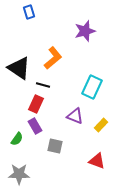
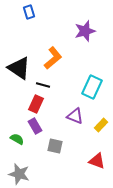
green semicircle: rotated 96 degrees counterclockwise
gray star: rotated 15 degrees clockwise
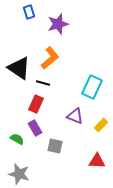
purple star: moved 27 px left, 7 px up
orange L-shape: moved 3 px left
black line: moved 2 px up
purple rectangle: moved 2 px down
red triangle: rotated 18 degrees counterclockwise
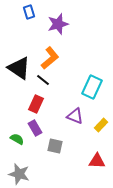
black line: moved 3 px up; rotated 24 degrees clockwise
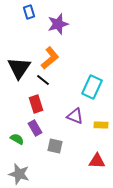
black triangle: rotated 30 degrees clockwise
red rectangle: rotated 42 degrees counterclockwise
yellow rectangle: rotated 48 degrees clockwise
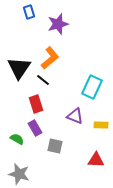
red triangle: moved 1 px left, 1 px up
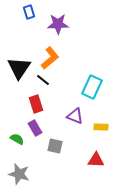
purple star: rotated 15 degrees clockwise
yellow rectangle: moved 2 px down
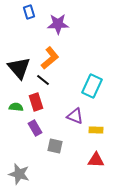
black triangle: rotated 15 degrees counterclockwise
cyan rectangle: moved 1 px up
red rectangle: moved 2 px up
yellow rectangle: moved 5 px left, 3 px down
green semicircle: moved 1 px left, 32 px up; rotated 24 degrees counterclockwise
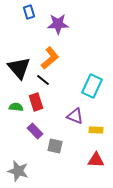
purple rectangle: moved 3 px down; rotated 14 degrees counterclockwise
gray star: moved 1 px left, 3 px up
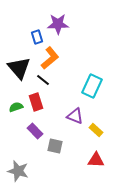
blue rectangle: moved 8 px right, 25 px down
green semicircle: rotated 24 degrees counterclockwise
yellow rectangle: rotated 40 degrees clockwise
